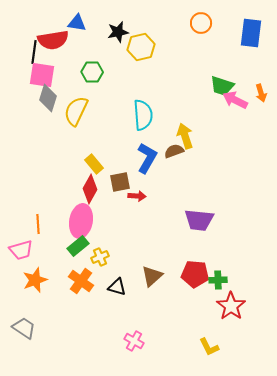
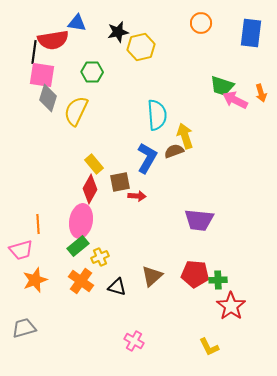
cyan semicircle: moved 14 px right
gray trapezoid: rotated 50 degrees counterclockwise
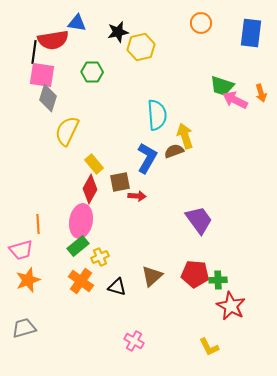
yellow semicircle: moved 9 px left, 20 px down
purple trapezoid: rotated 132 degrees counterclockwise
orange star: moved 7 px left
red star: rotated 8 degrees counterclockwise
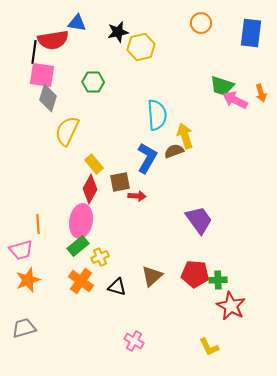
green hexagon: moved 1 px right, 10 px down
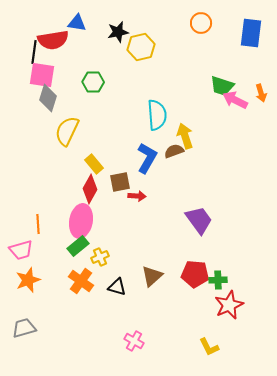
red star: moved 2 px left, 1 px up; rotated 20 degrees clockwise
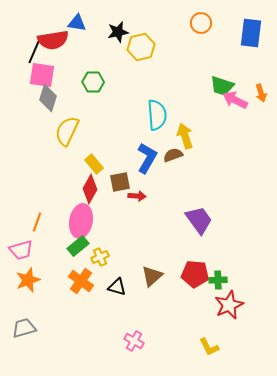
black line: rotated 15 degrees clockwise
brown semicircle: moved 1 px left, 4 px down
orange line: moved 1 px left, 2 px up; rotated 24 degrees clockwise
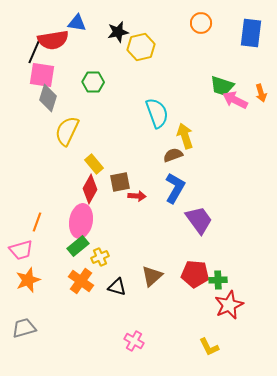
cyan semicircle: moved 2 px up; rotated 16 degrees counterclockwise
blue L-shape: moved 28 px right, 30 px down
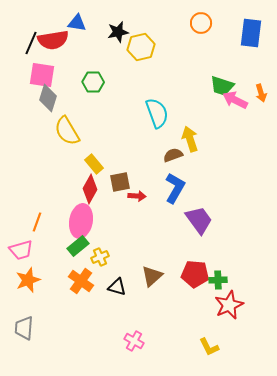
black line: moved 3 px left, 9 px up
yellow semicircle: rotated 56 degrees counterclockwise
yellow arrow: moved 5 px right, 3 px down
gray trapezoid: rotated 70 degrees counterclockwise
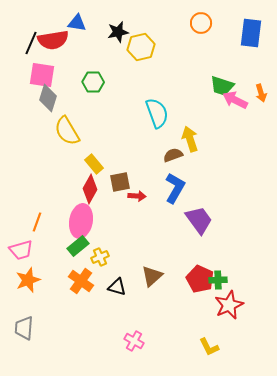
red pentagon: moved 5 px right, 5 px down; rotated 20 degrees clockwise
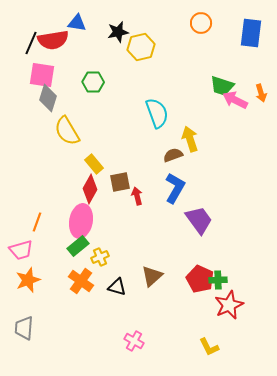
red arrow: rotated 108 degrees counterclockwise
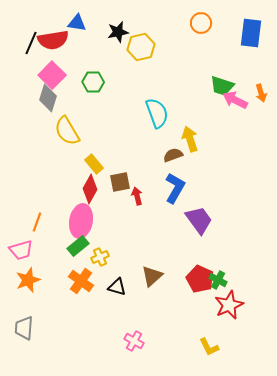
pink square: moved 10 px right; rotated 36 degrees clockwise
green cross: rotated 30 degrees clockwise
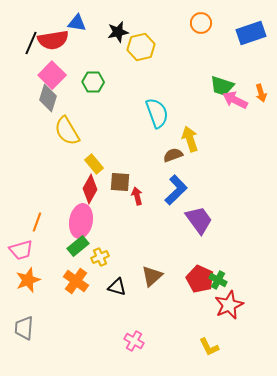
blue rectangle: rotated 64 degrees clockwise
brown square: rotated 15 degrees clockwise
blue L-shape: moved 1 px right, 2 px down; rotated 16 degrees clockwise
orange cross: moved 5 px left
